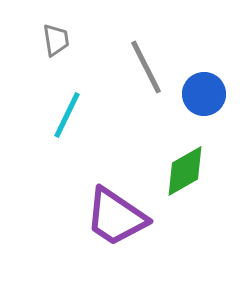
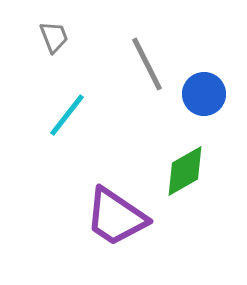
gray trapezoid: moved 2 px left, 3 px up; rotated 12 degrees counterclockwise
gray line: moved 1 px right, 3 px up
cyan line: rotated 12 degrees clockwise
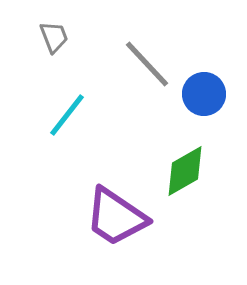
gray line: rotated 16 degrees counterclockwise
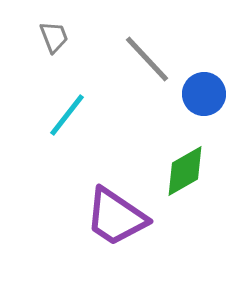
gray line: moved 5 px up
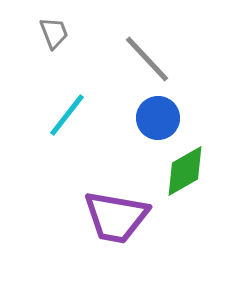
gray trapezoid: moved 4 px up
blue circle: moved 46 px left, 24 px down
purple trapezoid: rotated 24 degrees counterclockwise
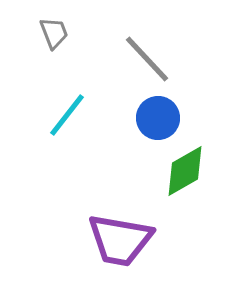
purple trapezoid: moved 4 px right, 23 px down
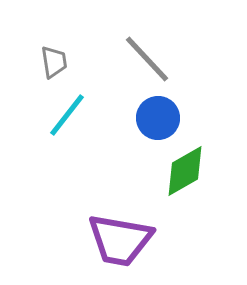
gray trapezoid: moved 29 px down; rotated 12 degrees clockwise
